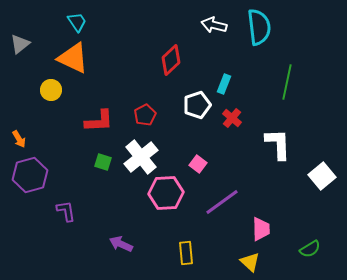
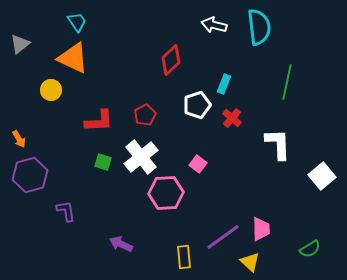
purple line: moved 1 px right, 35 px down
yellow rectangle: moved 2 px left, 4 px down
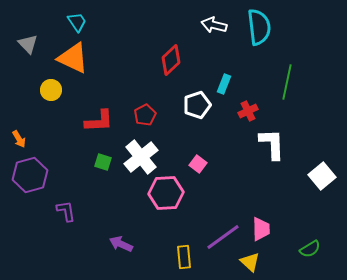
gray triangle: moved 8 px right; rotated 35 degrees counterclockwise
red cross: moved 16 px right, 7 px up; rotated 24 degrees clockwise
white L-shape: moved 6 px left
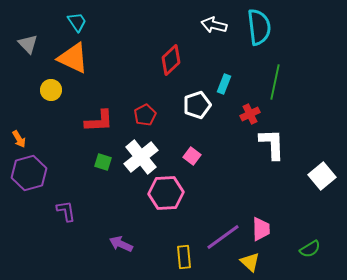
green line: moved 12 px left
red cross: moved 2 px right, 3 px down
pink square: moved 6 px left, 8 px up
purple hexagon: moved 1 px left, 2 px up
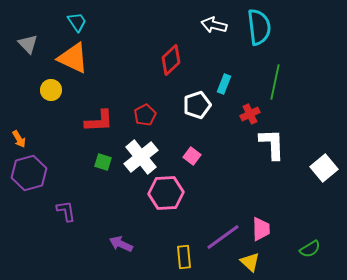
white square: moved 2 px right, 8 px up
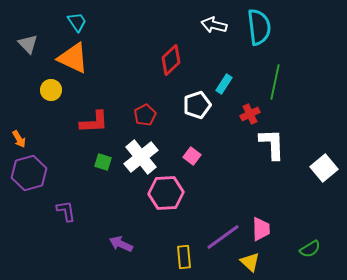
cyan rectangle: rotated 12 degrees clockwise
red L-shape: moved 5 px left, 1 px down
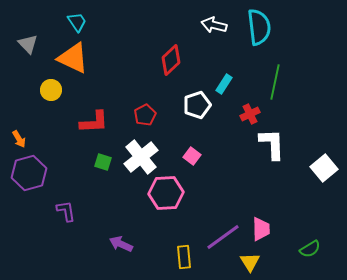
yellow triangle: rotated 15 degrees clockwise
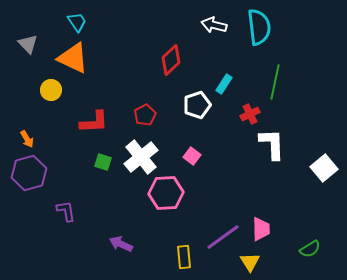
orange arrow: moved 8 px right
